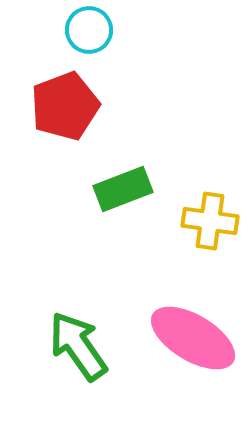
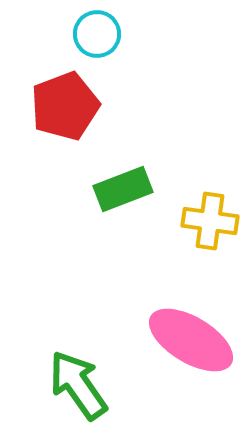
cyan circle: moved 8 px right, 4 px down
pink ellipse: moved 2 px left, 2 px down
green arrow: moved 39 px down
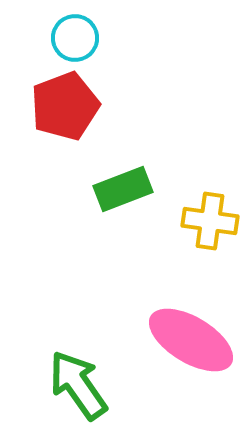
cyan circle: moved 22 px left, 4 px down
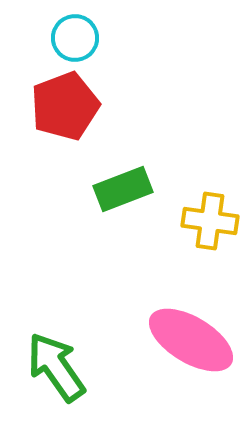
green arrow: moved 22 px left, 18 px up
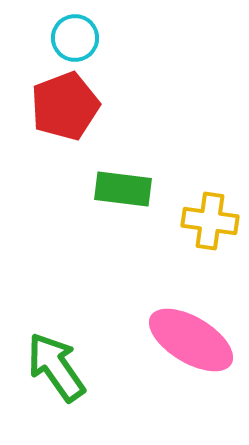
green rectangle: rotated 28 degrees clockwise
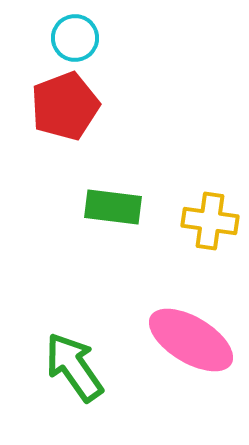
green rectangle: moved 10 px left, 18 px down
green arrow: moved 18 px right
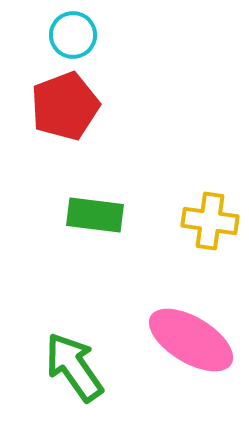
cyan circle: moved 2 px left, 3 px up
green rectangle: moved 18 px left, 8 px down
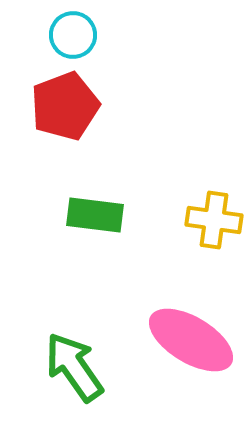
yellow cross: moved 4 px right, 1 px up
